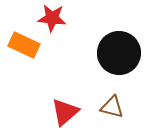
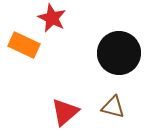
red star: rotated 20 degrees clockwise
brown triangle: moved 1 px right
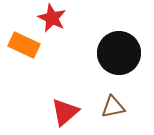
brown triangle: rotated 25 degrees counterclockwise
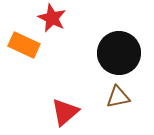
brown triangle: moved 5 px right, 10 px up
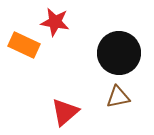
red star: moved 3 px right, 4 px down; rotated 16 degrees counterclockwise
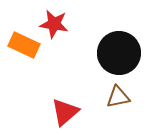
red star: moved 1 px left, 2 px down
